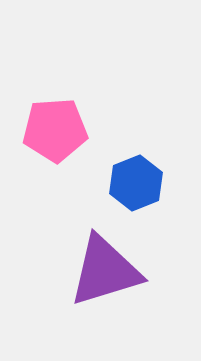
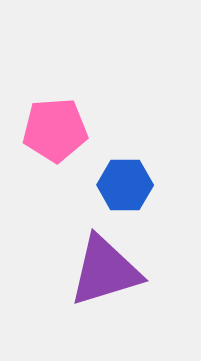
blue hexagon: moved 11 px left, 2 px down; rotated 22 degrees clockwise
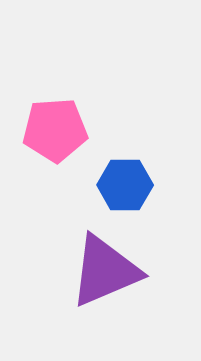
purple triangle: rotated 6 degrees counterclockwise
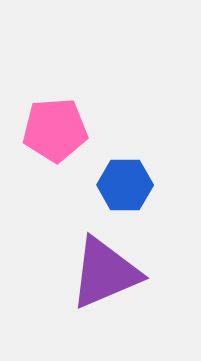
purple triangle: moved 2 px down
